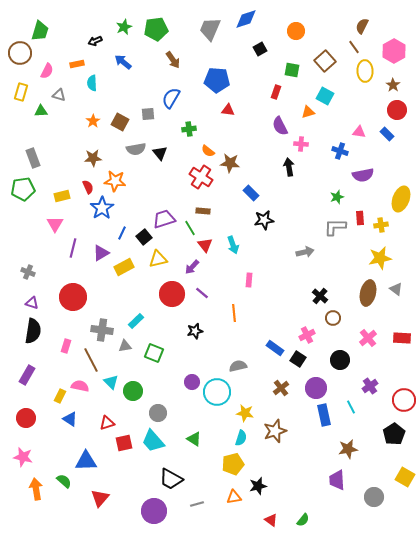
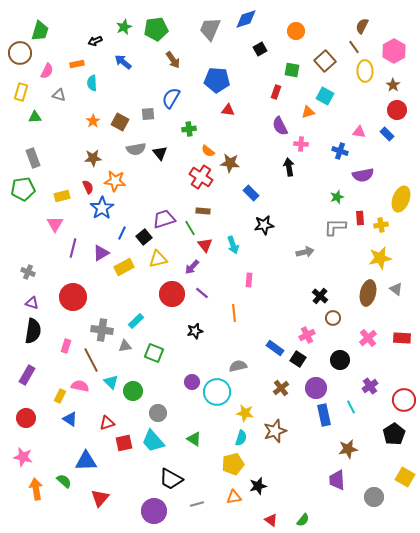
green triangle at (41, 111): moved 6 px left, 6 px down
black star at (264, 220): moved 5 px down
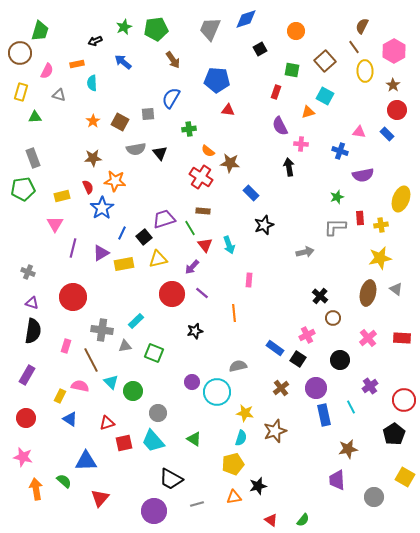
black star at (264, 225): rotated 12 degrees counterclockwise
cyan arrow at (233, 245): moved 4 px left
yellow rectangle at (124, 267): moved 3 px up; rotated 18 degrees clockwise
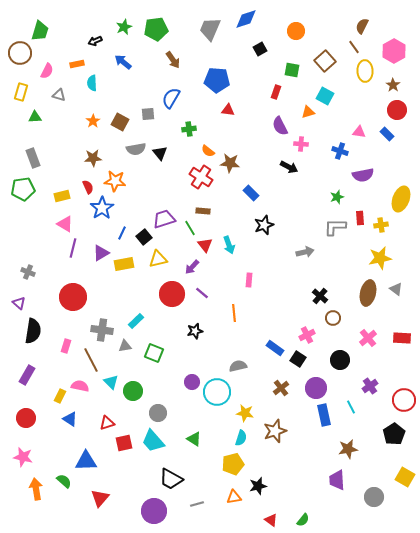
black arrow at (289, 167): rotated 126 degrees clockwise
pink triangle at (55, 224): moved 10 px right; rotated 30 degrees counterclockwise
purple triangle at (32, 303): moved 13 px left; rotated 24 degrees clockwise
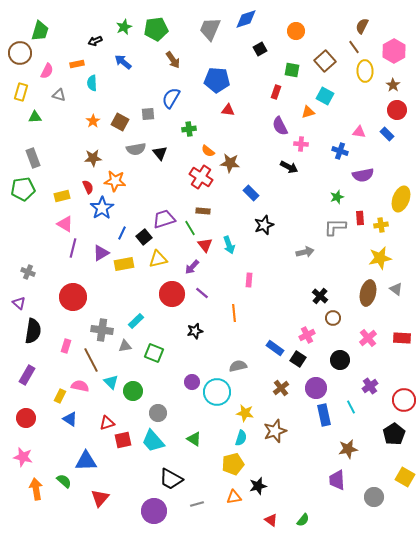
red square at (124, 443): moved 1 px left, 3 px up
